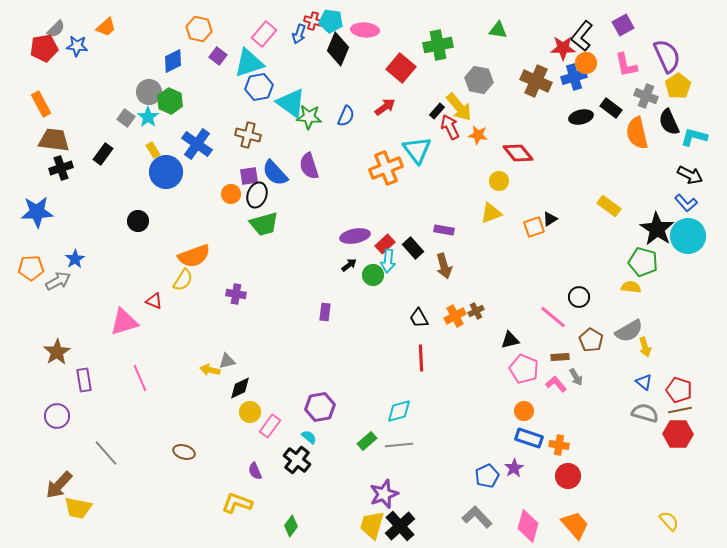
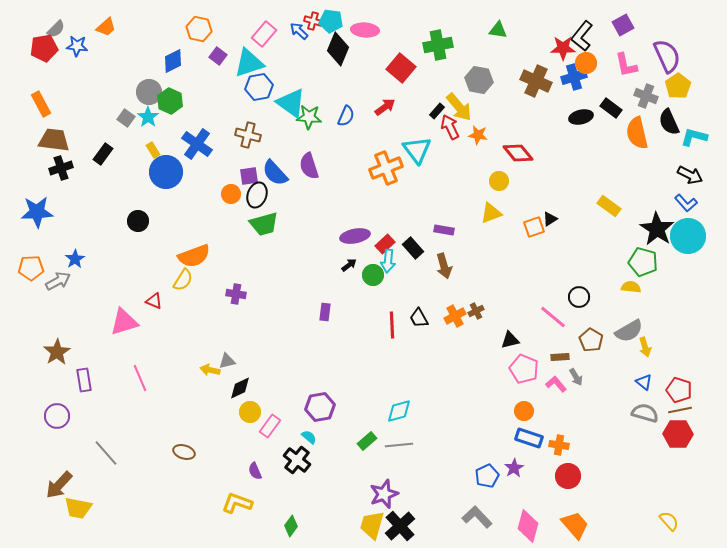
blue arrow at (299, 34): moved 3 px up; rotated 114 degrees clockwise
red line at (421, 358): moved 29 px left, 33 px up
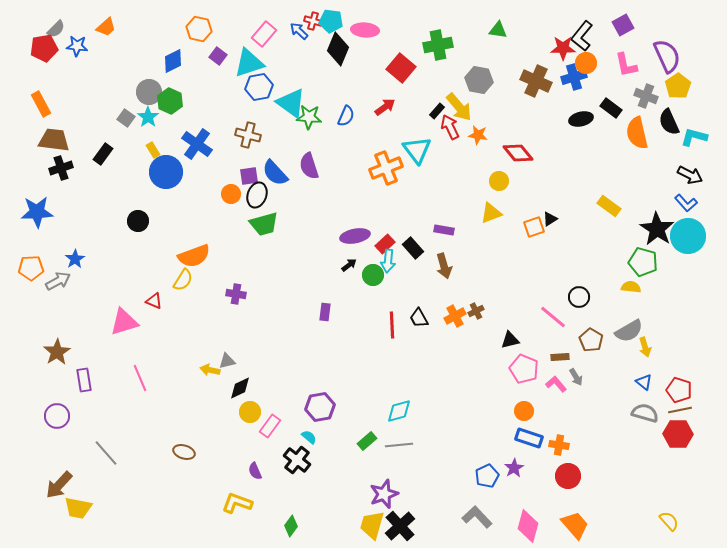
black ellipse at (581, 117): moved 2 px down
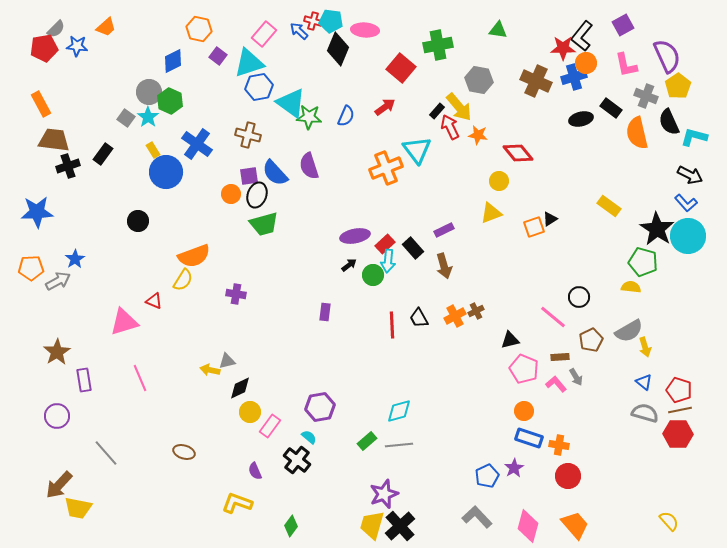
black cross at (61, 168): moved 7 px right, 2 px up
purple rectangle at (444, 230): rotated 36 degrees counterclockwise
brown pentagon at (591, 340): rotated 15 degrees clockwise
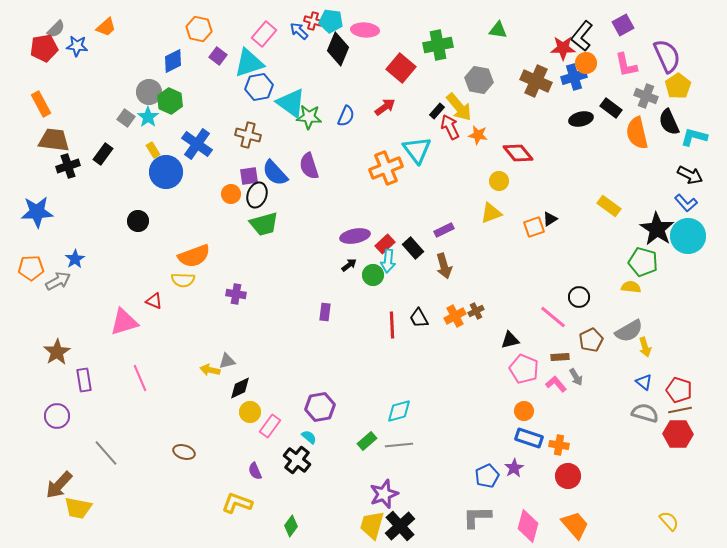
yellow semicircle at (183, 280): rotated 60 degrees clockwise
gray L-shape at (477, 517): rotated 48 degrees counterclockwise
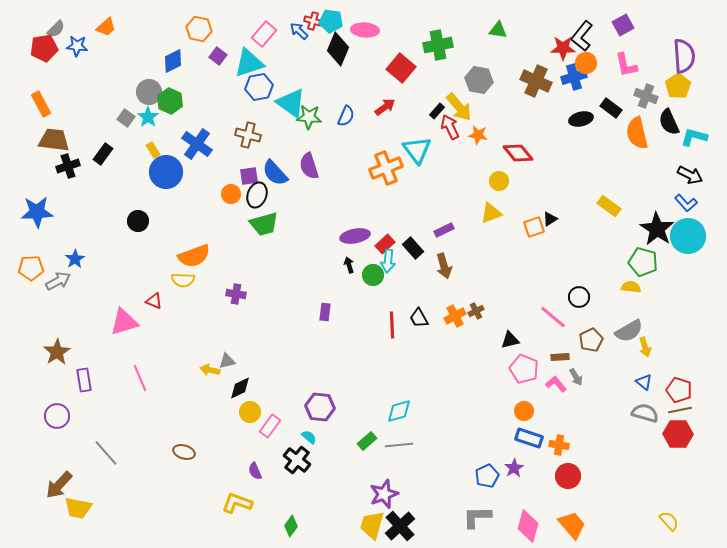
purple semicircle at (667, 56): moved 17 px right; rotated 20 degrees clockwise
black arrow at (349, 265): rotated 70 degrees counterclockwise
purple hexagon at (320, 407): rotated 16 degrees clockwise
orange trapezoid at (575, 525): moved 3 px left
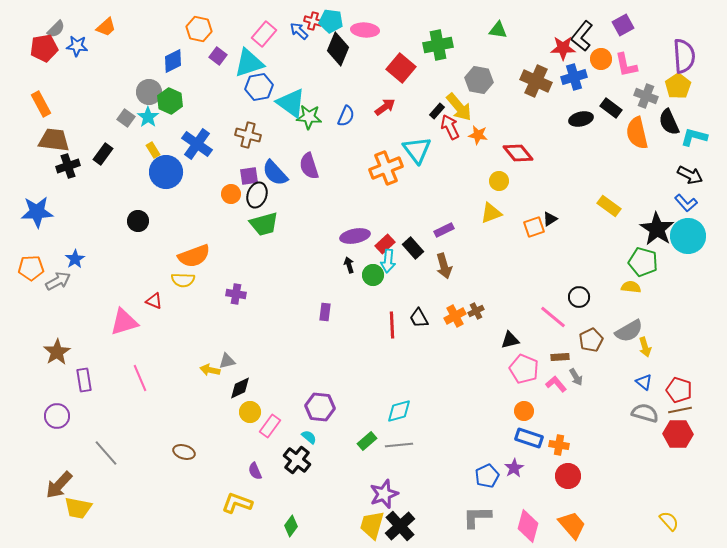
orange circle at (586, 63): moved 15 px right, 4 px up
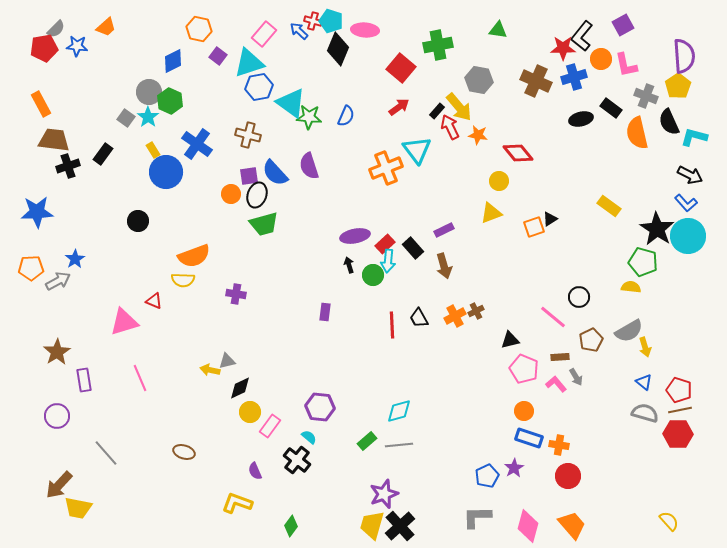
cyan pentagon at (331, 21): rotated 10 degrees clockwise
red arrow at (385, 107): moved 14 px right
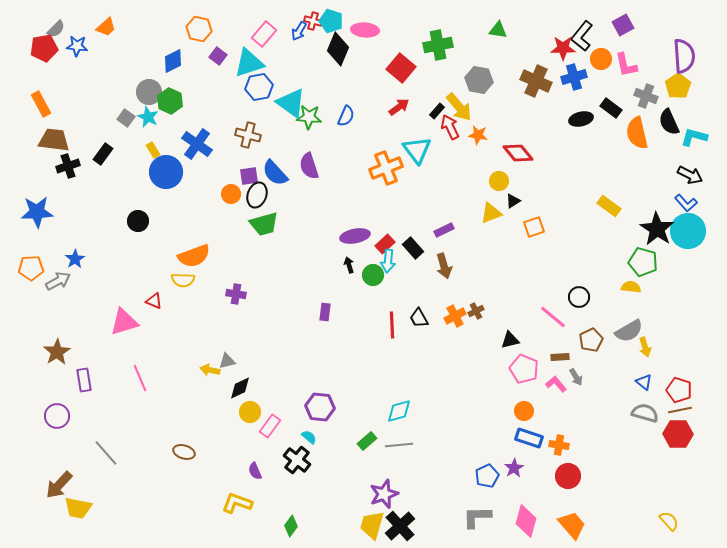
blue arrow at (299, 31): rotated 102 degrees counterclockwise
cyan star at (148, 117): rotated 10 degrees counterclockwise
black triangle at (550, 219): moved 37 px left, 18 px up
cyan circle at (688, 236): moved 5 px up
pink diamond at (528, 526): moved 2 px left, 5 px up
